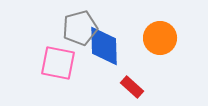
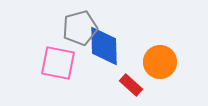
orange circle: moved 24 px down
red rectangle: moved 1 px left, 2 px up
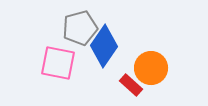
blue diamond: rotated 36 degrees clockwise
orange circle: moved 9 px left, 6 px down
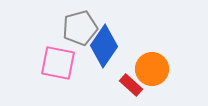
orange circle: moved 1 px right, 1 px down
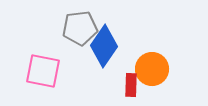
gray pentagon: rotated 8 degrees clockwise
pink square: moved 15 px left, 8 px down
red rectangle: rotated 50 degrees clockwise
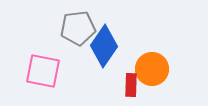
gray pentagon: moved 2 px left
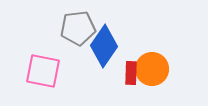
red rectangle: moved 12 px up
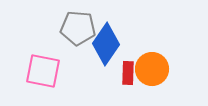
gray pentagon: rotated 12 degrees clockwise
blue diamond: moved 2 px right, 2 px up
red rectangle: moved 3 px left
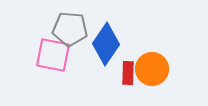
gray pentagon: moved 8 px left, 1 px down
pink square: moved 10 px right, 16 px up
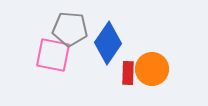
blue diamond: moved 2 px right, 1 px up
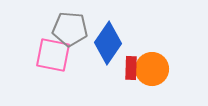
red rectangle: moved 3 px right, 5 px up
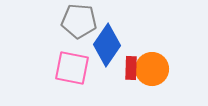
gray pentagon: moved 9 px right, 8 px up
blue diamond: moved 1 px left, 2 px down
pink square: moved 19 px right, 13 px down
